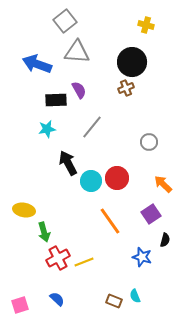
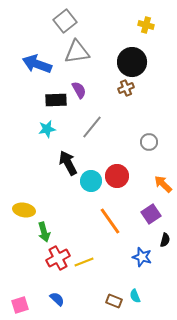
gray triangle: rotated 12 degrees counterclockwise
red circle: moved 2 px up
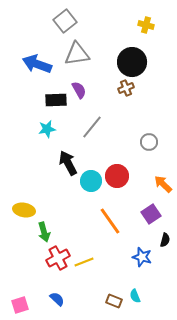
gray triangle: moved 2 px down
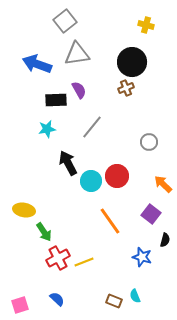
purple square: rotated 18 degrees counterclockwise
green arrow: rotated 18 degrees counterclockwise
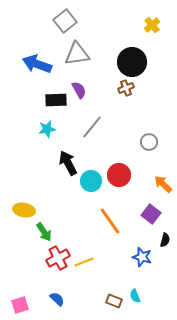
yellow cross: moved 6 px right; rotated 35 degrees clockwise
red circle: moved 2 px right, 1 px up
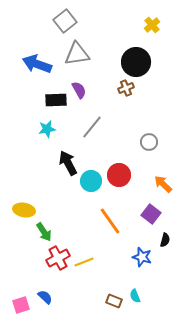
black circle: moved 4 px right
blue semicircle: moved 12 px left, 2 px up
pink square: moved 1 px right
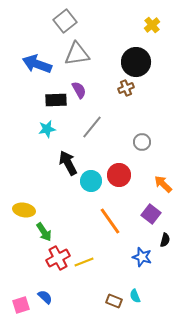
gray circle: moved 7 px left
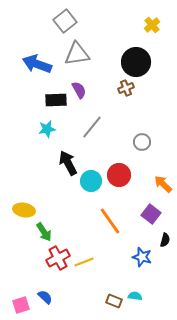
cyan semicircle: rotated 120 degrees clockwise
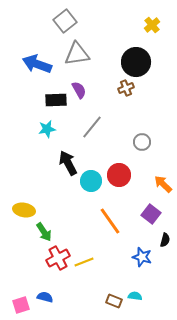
blue semicircle: rotated 28 degrees counterclockwise
